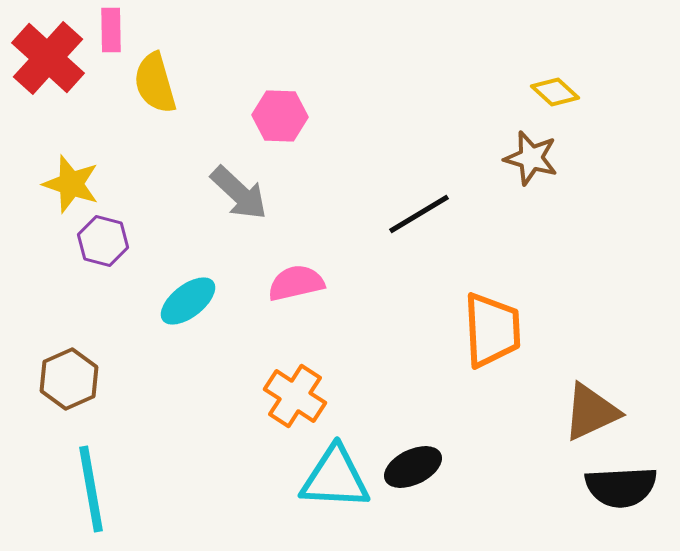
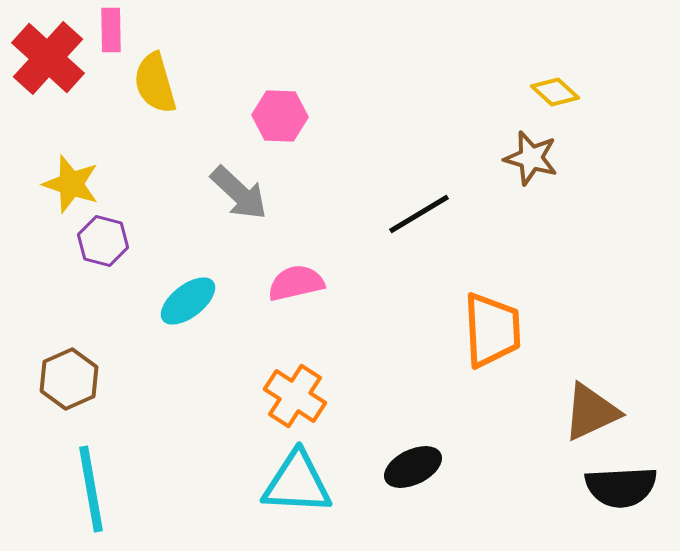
cyan triangle: moved 38 px left, 5 px down
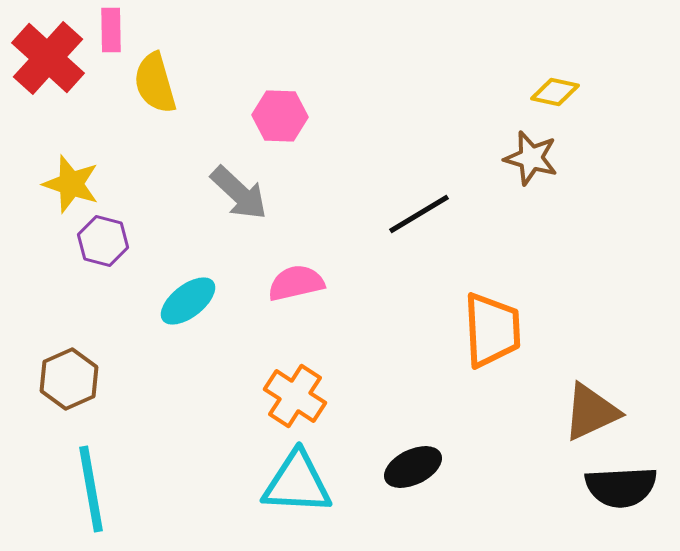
yellow diamond: rotated 30 degrees counterclockwise
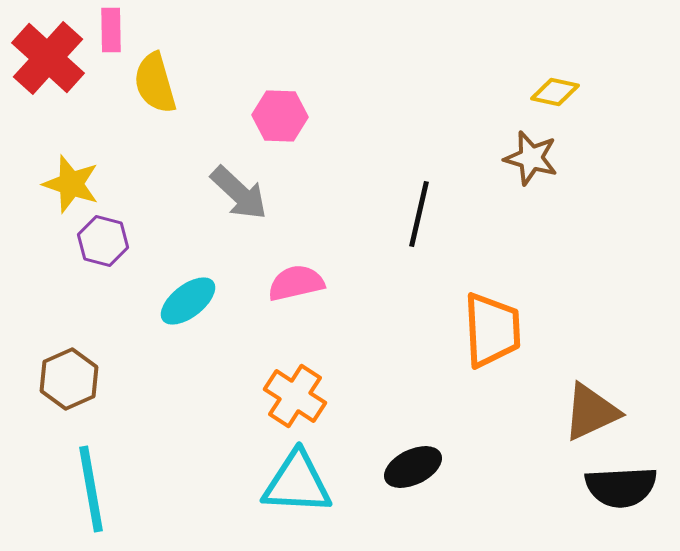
black line: rotated 46 degrees counterclockwise
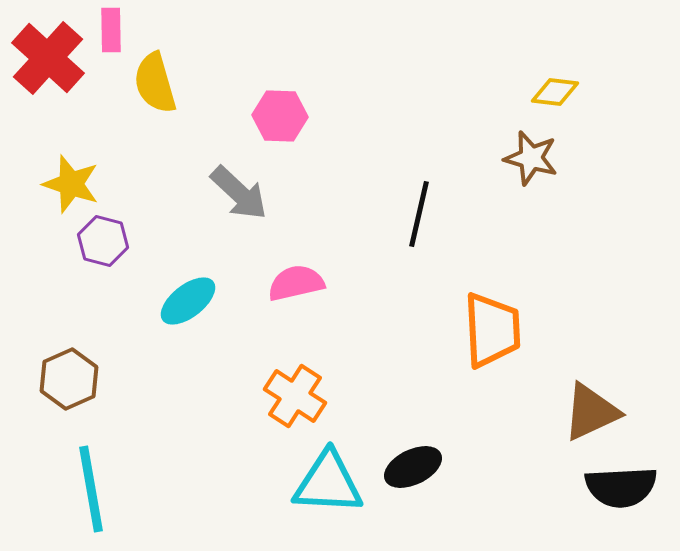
yellow diamond: rotated 6 degrees counterclockwise
cyan triangle: moved 31 px right
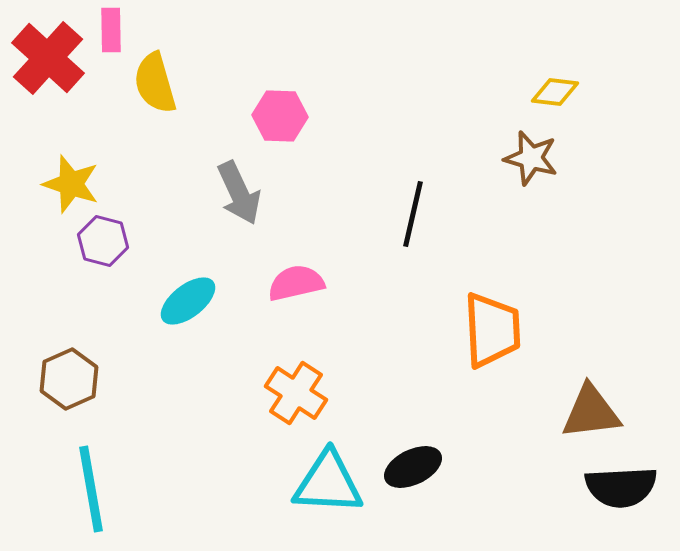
gray arrow: rotated 22 degrees clockwise
black line: moved 6 px left
orange cross: moved 1 px right, 3 px up
brown triangle: rotated 18 degrees clockwise
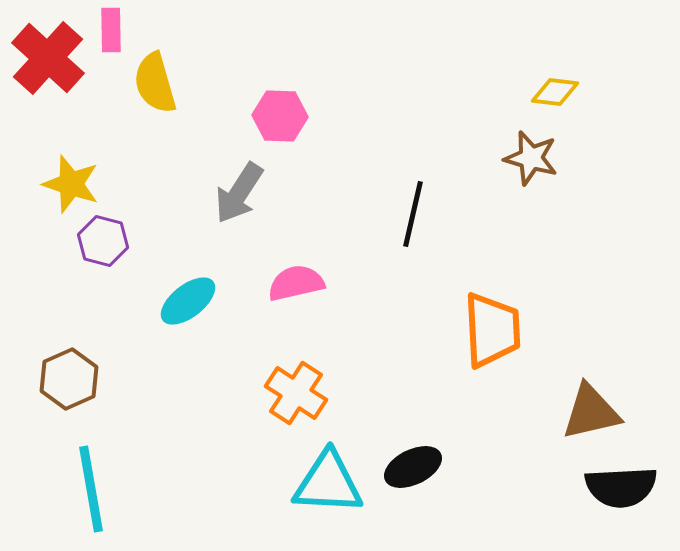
gray arrow: rotated 58 degrees clockwise
brown triangle: rotated 6 degrees counterclockwise
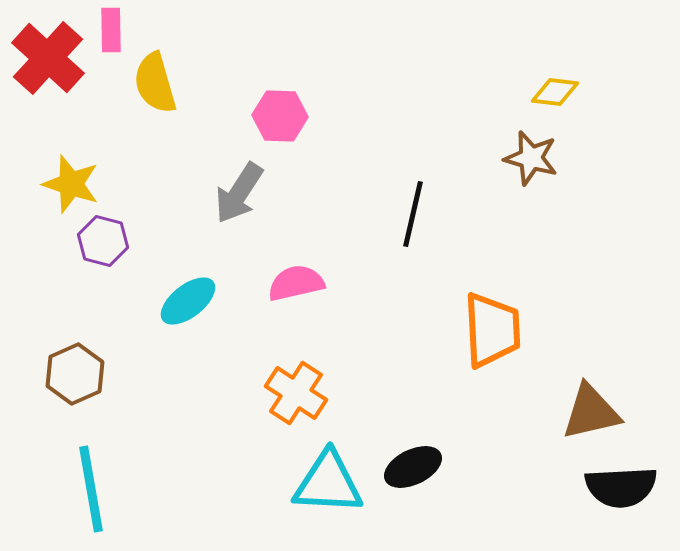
brown hexagon: moved 6 px right, 5 px up
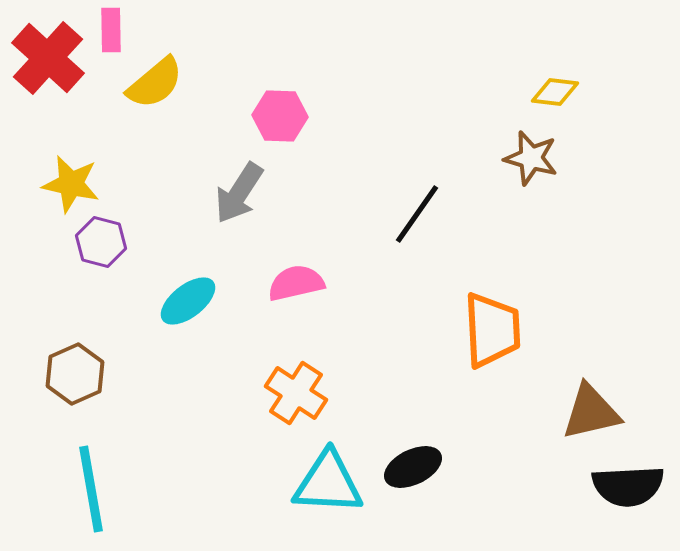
yellow semicircle: rotated 114 degrees counterclockwise
yellow star: rotated 6 degrees counterclockwise
black line: moved 4 px right; rotated 22 degrees clockwise
purple hexagon: moved 2 px left, 1 px down
black semicircle: moved 7 px right, 1 px up
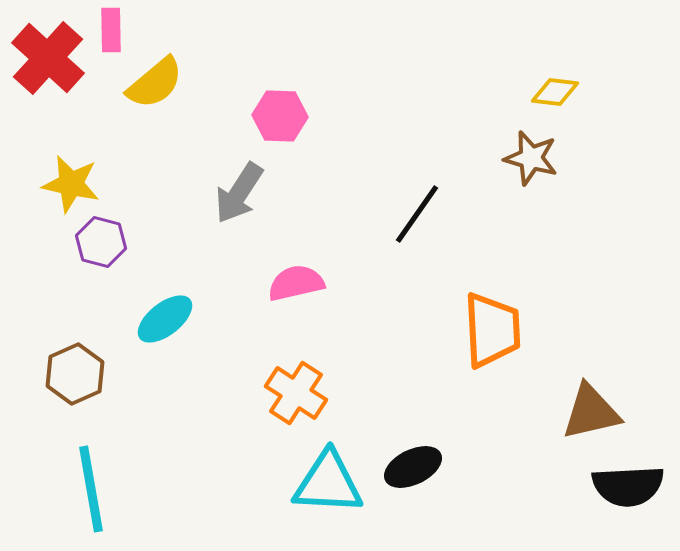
cyan ellipse: moved 23 px left, 18 px down
